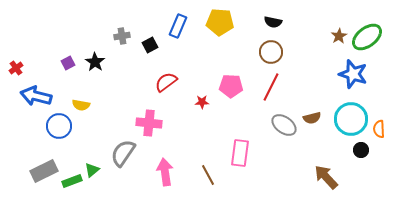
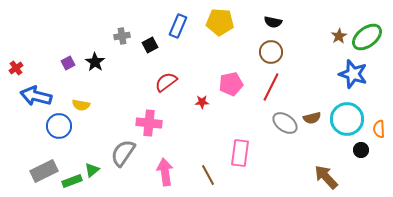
pink pentagon: moved 2 px up; rotated 15 degrees counterclockwise
cyan circle: moved 4 px left
gray ellipse: moved 1 px right, 2 px up
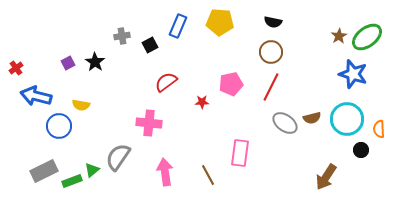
gray semicircle: moved 5 px left, 4 px down
brown arrow: rotated 104 degrees counterclockwise
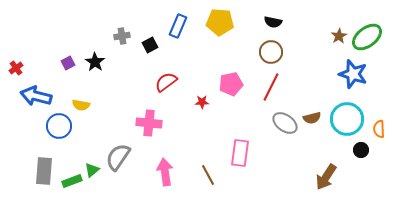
gray rectangle: rotated 60 degrees counterclockwise
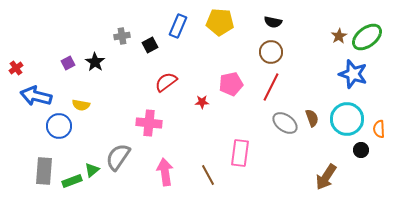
brown semicircle: rotated 96 degrees counterclockwise
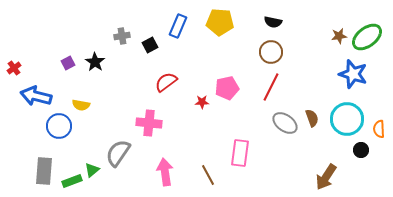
brown star: rotated 21 degrees clockwise
red cross: moved 2 px left
pink pentagon: moved 4 px left, 4 px down
gray semicircle: moved 4 px up
